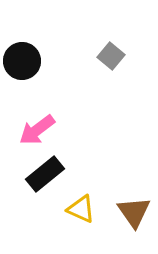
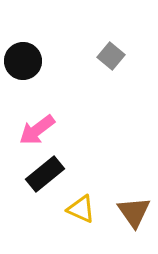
black circle: moved 1 px right
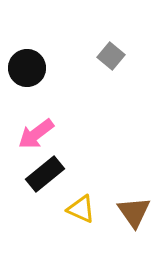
black circle: moved 4 px right, 7 px down
pink arrow: moved 1 px left, 4 px down
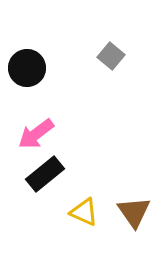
yellow triangle: moved 3 px right, 3 px down
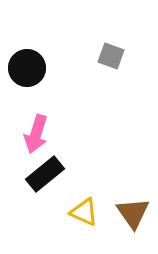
gray square: rotated 20 degrees counterclockwise
pink arrow: rotated 36 degrees counterclockwise
brown triangle: moved 1 px left, 1 px down
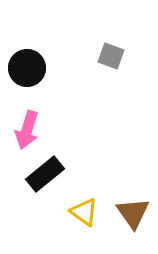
pink arrow: moved 9 px left, 4 px up
yellow triangle: rotated 12 degrees clockwise
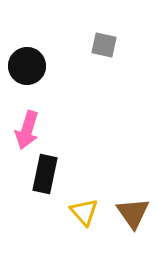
gray square: moved 7 px left, 11 px up; rotated 8 degrees counterclockwise
black circle: moved 2 px up
black rectangle: rotated 39 degrees counterclockwise
yellow triangle: rotated 12 degrees clockwise
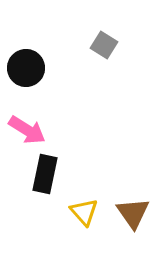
gray square: rotated 20 degrees clockwise
black circle: moved 1 px left, 2 px down
pink arrow: rotated 75 degrees counterclockwise
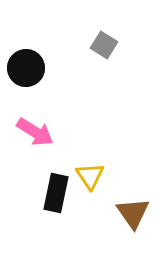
pink arrow: moved 8 px right, 2 px down
black rectangle: moved 11 px right, 19 px down
yellow triangle: moved 6 px right, 36 px up; rotated 8 degrees clockwise
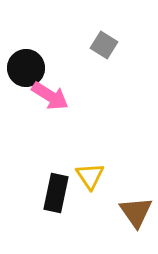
pink arrow: moved 15 px right, 36 px up
brown triangle: moved 3 px right, 1 px up
